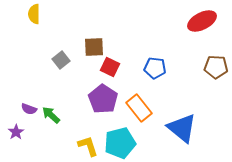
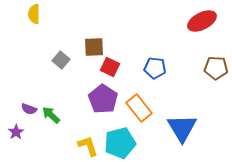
gray square: rotated 12 degrees counterclockwise
brown pentagon: moved 1 px down
blue triangle: rotated 20 degrees clockwise
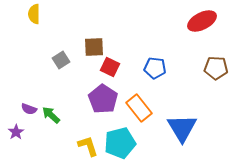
gray square: rotated 18 degrees clockwise
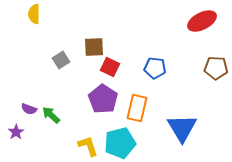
orange rectangle: moved 2 px left; rotated 52 degrees clockwise
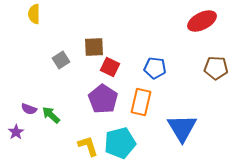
orange rectangle: moved 4 px right, 6 px up
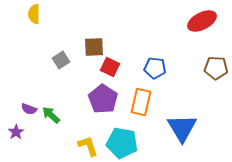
cyan pentagon: moved 2 px right; rotated 24 degrees clockwise
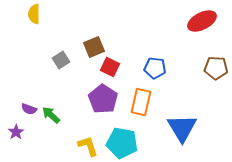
brown square: rotated 20 degrees counterclockwise
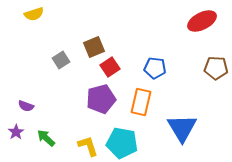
yellow semicircle: rotated 108 degrees counterclockwise
red square: rotated 30 degrees clockwise
purple pentagon: moved 2 px left; rotated 24 degrees clockwise
purple semicircle: moved 3 px left, 3 px up
green arrow: moved 5 px left, 23 px down
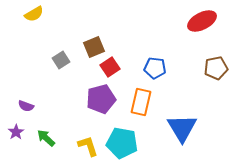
yellow semicircle: rotated 12 degrees counterclockwise
brown pentagon: rotated 15 degrees counterclockwise
